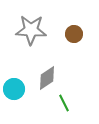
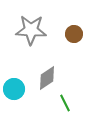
green line: moved 1 px right
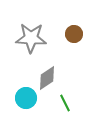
gray star: moved 8 px down
cyan circle: moved 12 px right, 9 px down
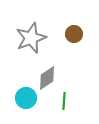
gray star: rotated 24 degrees counterclockwise
green line: moved 1 px left, 2 px up; rotated 30 degrees clockwise
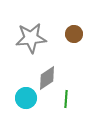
gray star: rotated 16 degrees clockwise
green line: moved 2 px right, 2 px up
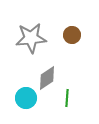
brown circle: moved 2 px left, 1 px down
green line: moved 1 px right, 1 px up
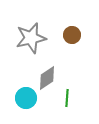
gray star: rotated 8 degrees counterclockwise
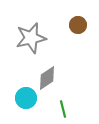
brown circle: moved 6 px right, 10 px up
green line: moved 4 px left, 11 px down; rotated 18 degrees counterclockwise
